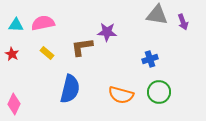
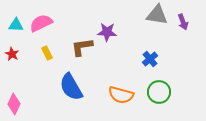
pink semicircle: moved 2 px left; rotated 15 degrees counterclockwise
yellow rectangle: rotated 24 degrees clockwise
blue cross: rotated 21 degrees counterclockwise
blue semicircle: moved 1 px right, 2 px up; rotated 136 degrees clockwise
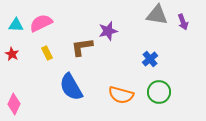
purple star: moved 1 px right, 1 px up; rotated 18 degrees counterclockwise
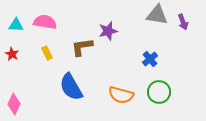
pink semicircle: moved 4 px right, 1 px up; rotated 35 degrees clockwise
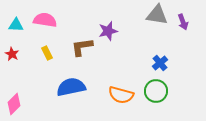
pink semicircle: moved 2 px up
blue cross: moved 10 px right, 4 px down
blue semicircle: rotated 108 degrees clockwise
green circle: moved 3 px left, 1 px up
pink diamond: rotated 20 degrees clockwise
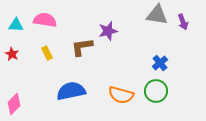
blue semicircle: moved 4 px down
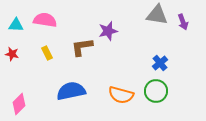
red star: rotated 16 degrees counterclockwise
pink diamond: moved 5 px right
